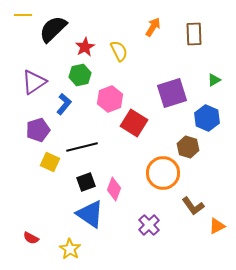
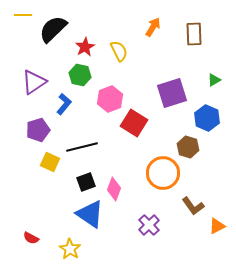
green hexagon: rotated 25 degrees clockwise
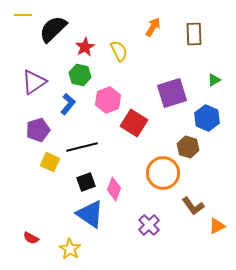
pink hexagon: moved 2 px left, 1 px down
blue L-shape: moved 4 px right
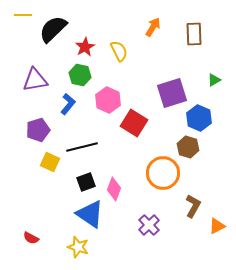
purple triangle: moved 1 px right, 2 px up; rotated 24 degrees clockwise
pink hexagon: rotated 15 degrees counterclockwise
blue hexagon: moved 8 px left
brown L-shape: rotated 115 degrees counterclockwise
yellow star: moved 8 px right, 2 px up; rotated 15 degrees counterclockwise
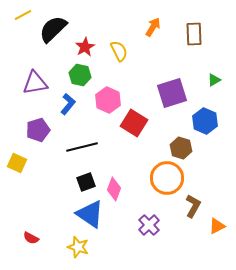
yellow line: rotated 30 degrees counterclockwise
purple triangle: moved 3 px down
blue hexagon: moved 6 px right, 3 px down
brown hexagon: moved 7 px left, 1 px down
yellow square: moved 33 px left, 1 px down
orange circle: moved 4 px right, 5 px down
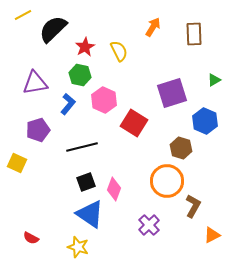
pink hexagon: moved 4 px left
orange circle: moved 3 px down
orange triangle: moved 5 px left, 9 px down
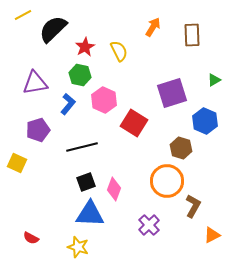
brown rectangle: moved 2 px left, 1 px down
blue triangle: rotated 32 degrees counterclockwise
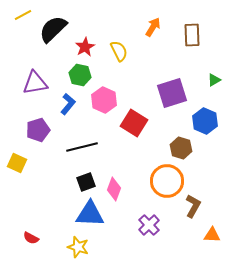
orange triangle: rotated 30 degrees clockwise
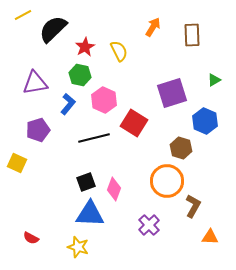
black line: moved 12 px right, 9 px up
orange triangle: moved 2 px left, 2 px down
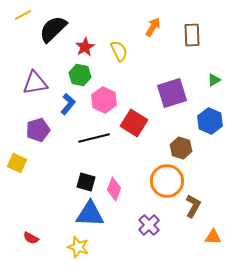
blue hexagon: moved 5 px right
black square: rotated 36 degrees clockwise
orange triangle: moved 3 px right
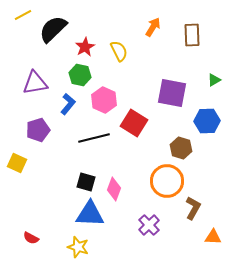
purple square: rotated 28 degrees clockwise
blue hexagon: moved 3 px left; rotated 25 degrees counterclockwise
brown L-shape: moved 2 px down
